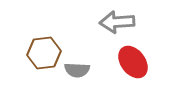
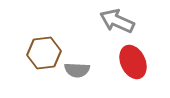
gray arrow: moved 1 px up; rotated 28 degrees clockwise
red ellipse: rotated 12 degrees clockwise
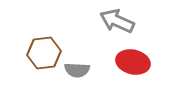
red ellipse: rotated 52 degrees counterclockwise
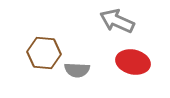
brown hexagon: rotated 12 degrees clockwise
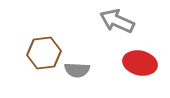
brown hexagon: rotated 12 degrees counterclockwise
red ellipse: moved 7 px right, 1 px down
